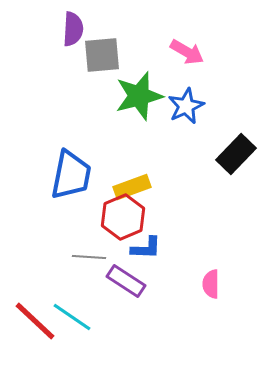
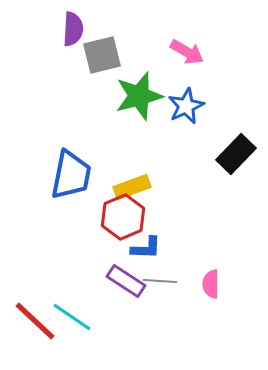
gray square: rotated 9 degrees counterclockwise
gray line: moved 71 px right, 24 px down
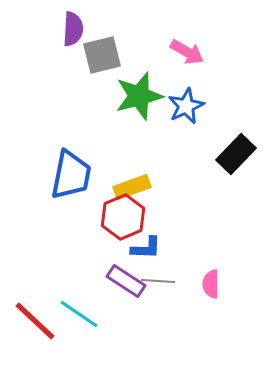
gray line: moved 2 px left
cyan line: moved 7 px right, 3 px up
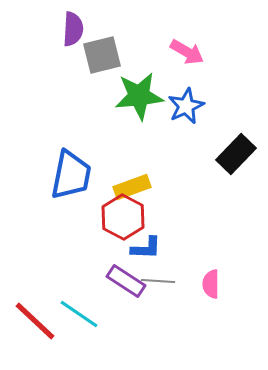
green star: rotated 9 degrees clockwise
red hexagon: rotated 9 degrees counterclockwise
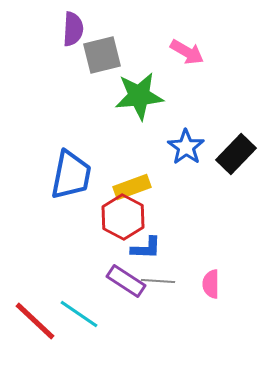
blue star: moved 41 px down; rotated 12 degrees counterclockwise
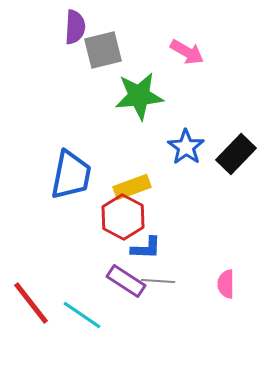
purple semicircle: moved 2 px right, 2 px up
gray square: moved 1 px right, 5 px up
pink semicircle: moved 15 px right
cyan line: moved 3 px right, 1 px down
red line: moved 4 px left, 18 px up; rotated 9 degrees clockwise
